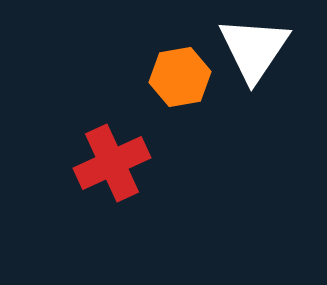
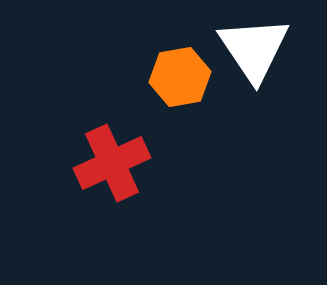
white triangle: rotated 8 degrees counterclockwise
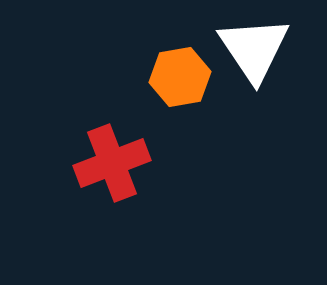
red cross: rotated 4 degrees clockwise
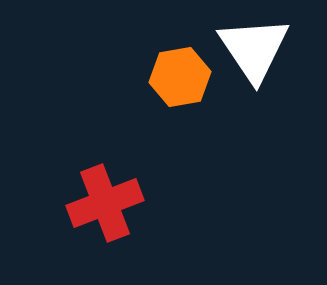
red cross: moved 7 px left, 40 px down
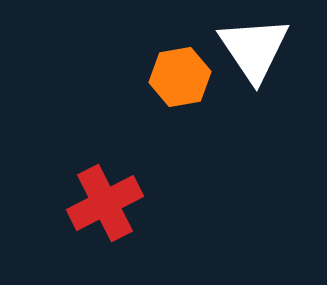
red cross: rotated 6 degrees counterclockwise
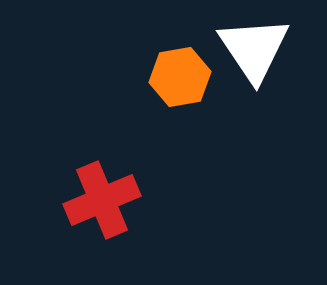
red cross: moved 3 px left, 3 px up; rotated 4 degrees clockwise
